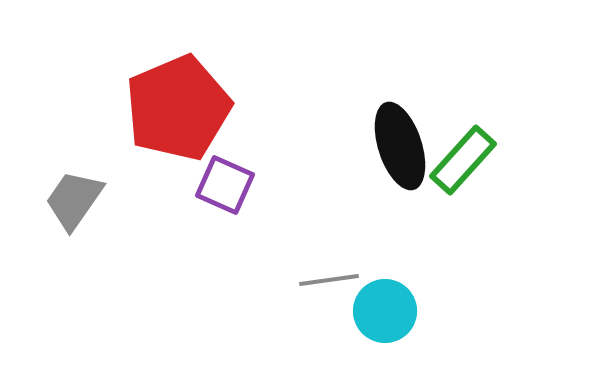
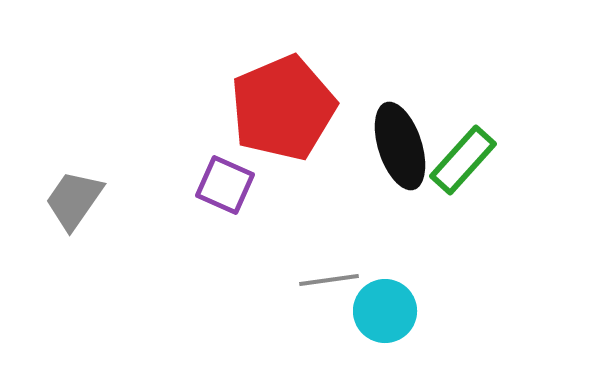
red pentagon: moved 105 px right
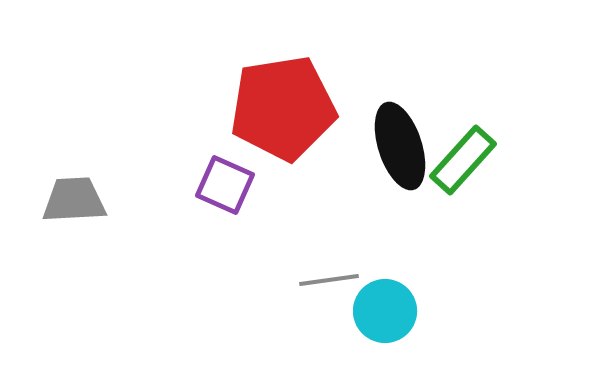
red pentagon: rotated 14 degrees clockwise
gray trapezoid: rotated 52 degrees clockwise
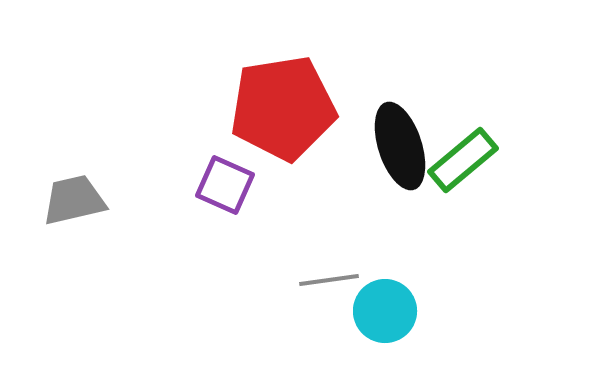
green rectangle: rotated 8 degrees clockwise
gray trapezoid: rotated 10 degrees counterclockwise
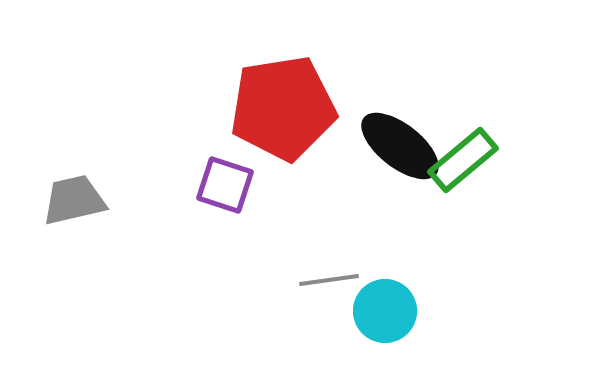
black ellipse: rotated 34 degrees counterclockwise
purple square: rotated 6 degrees counterclockwise
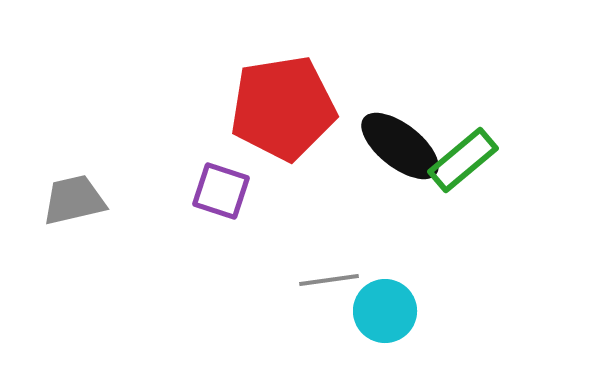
purple square: moved 4 px left, 6 px down
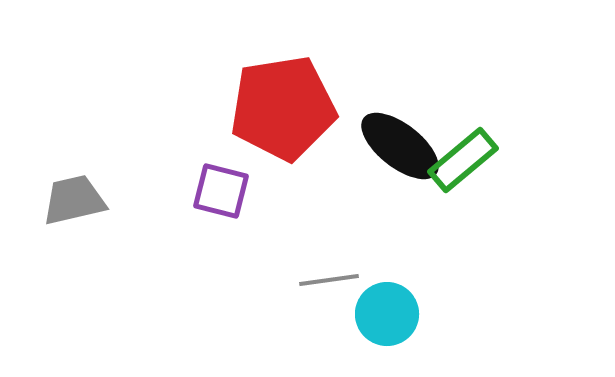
purple square: rotated 4 degrees counterclockwise
cyan circle: moved 2 px right, 3 px down
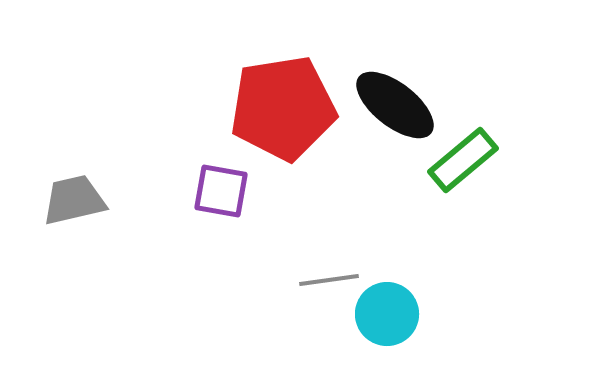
black ellipse: moved 5 px left, 41 px up
purple square: rotated 4 degrees counterclockwise
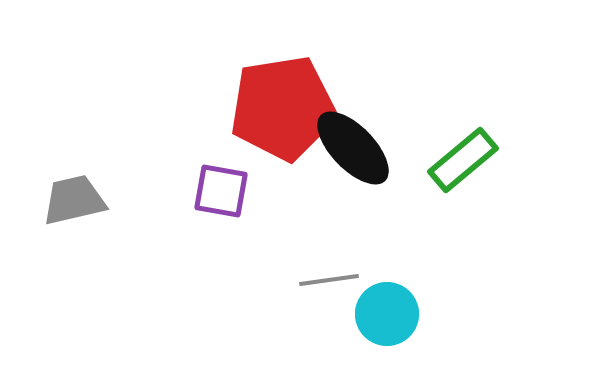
black ellipse: moved 42 px left, 43 px down; rotated 8 degrees clockwise
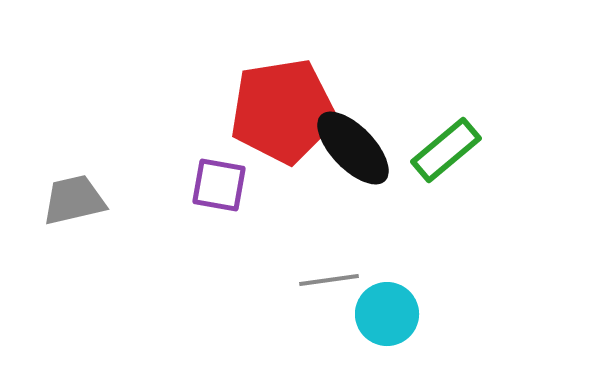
red pentagon: moved 3 px down
green rectangle: moved 17 px left, 10 px up
purple square: moved 2 px left, 6 px up
